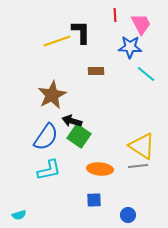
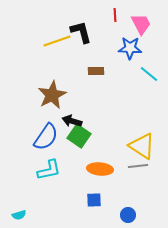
black L-shape: rotated 15 degrees counterclockwise
blue star: moved 1 px down
cyan line: moved 3 px right
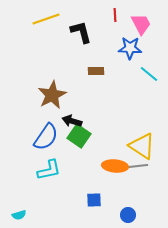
yellow line: moved 11 px left, 22 px up
orange ellipse: moved 15 px right, 3 px up
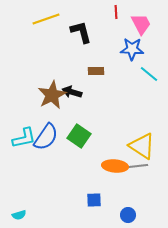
red line: moved 1 px right, 3 px up
blue star: moved 2 px right, 1 px down
black arrow: moved 29 px up
cyan L-shape: moved 25 px left, 32 px up
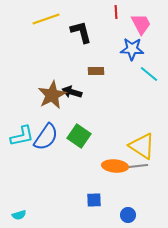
cyan L-shape: moved 2 px left, 2 px up
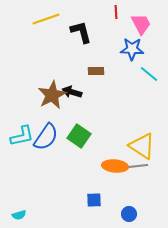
blue circle: moved 1 px right, 1 px up
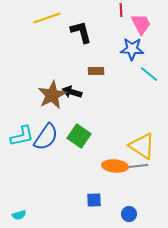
red line: moved 5 px right, 2 px up
yellow line: moved 1 px right, 1 px up
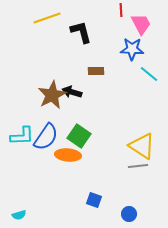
cyan L-shape: rotated 10 degrees clockwise
orange ellipse: moved 47 px left, 11 px up
blue square: rotated 21 degrees clockwise
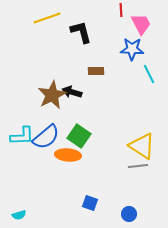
cyan line: rotated 24 degrees clockwise
blue semicircle: rotated 16 degrees clockwise
blue square: moved 4 px left, 3 px down
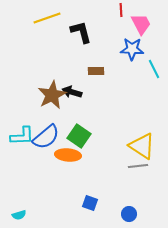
cyan line: moved 5 px right, 5 px up
